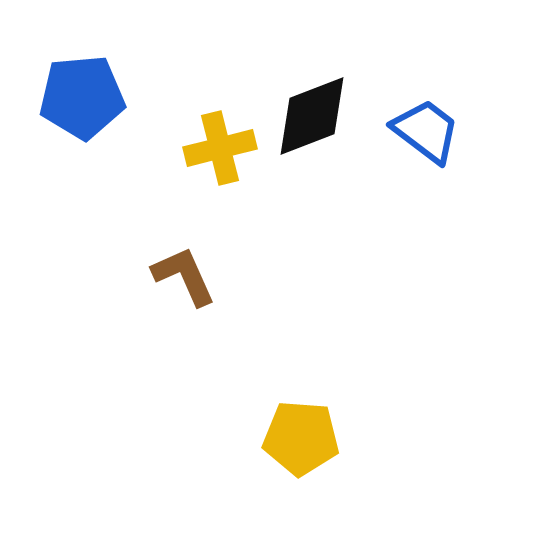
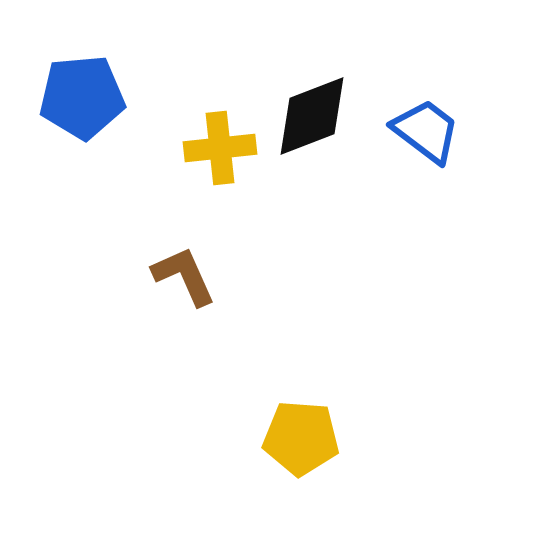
yellow cross: rotated 8 degrees clockwise
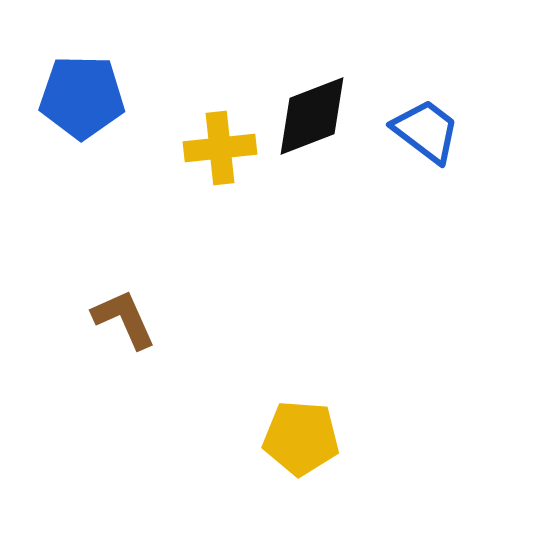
blue pentagon: rotated 6 degrees clockwise
brown L-shape: moved 60 px left, 43 px down
